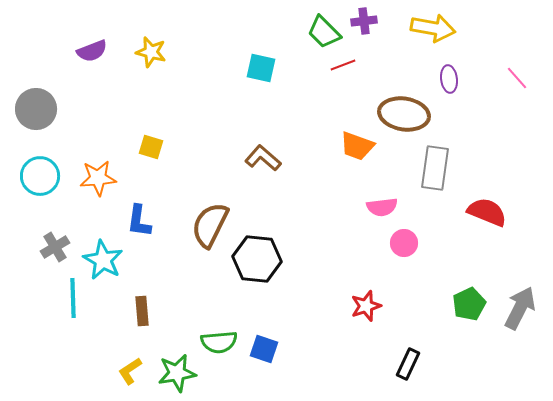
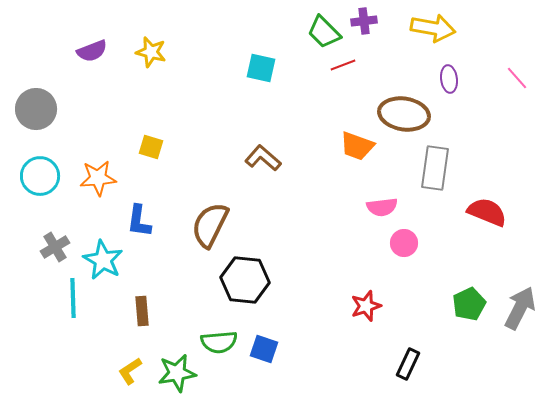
black hexagon: moved 12 px left, 21 px down
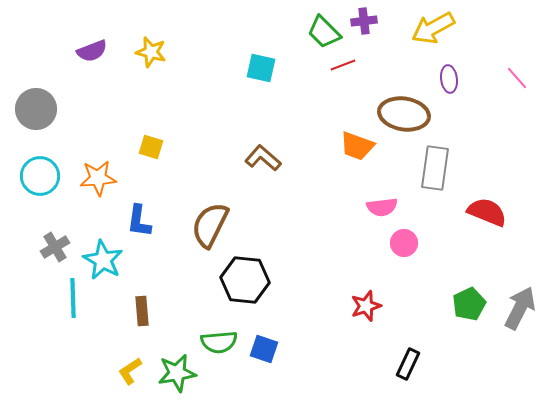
yellow arrow: rotated 141 degrees clockwise
